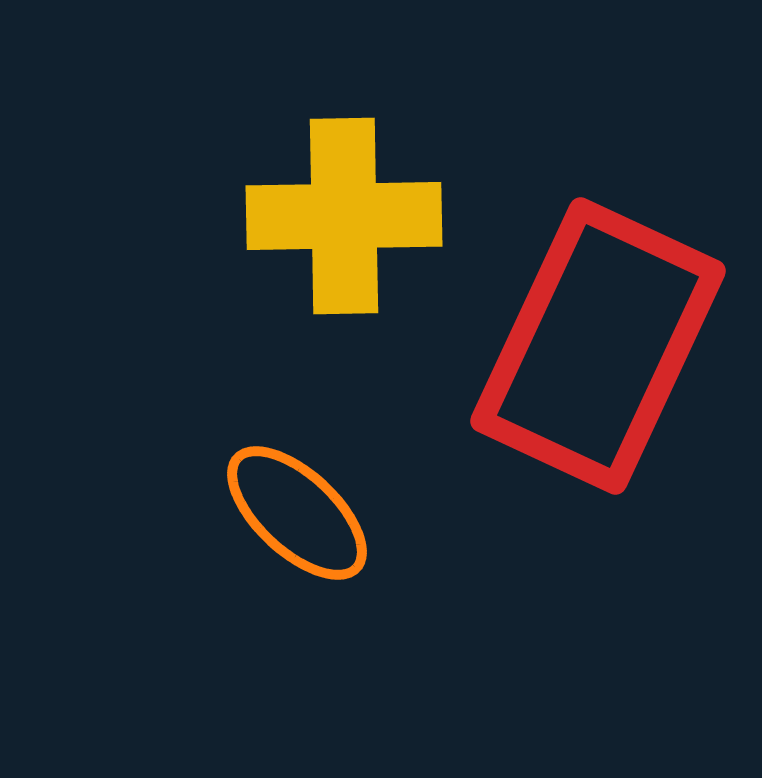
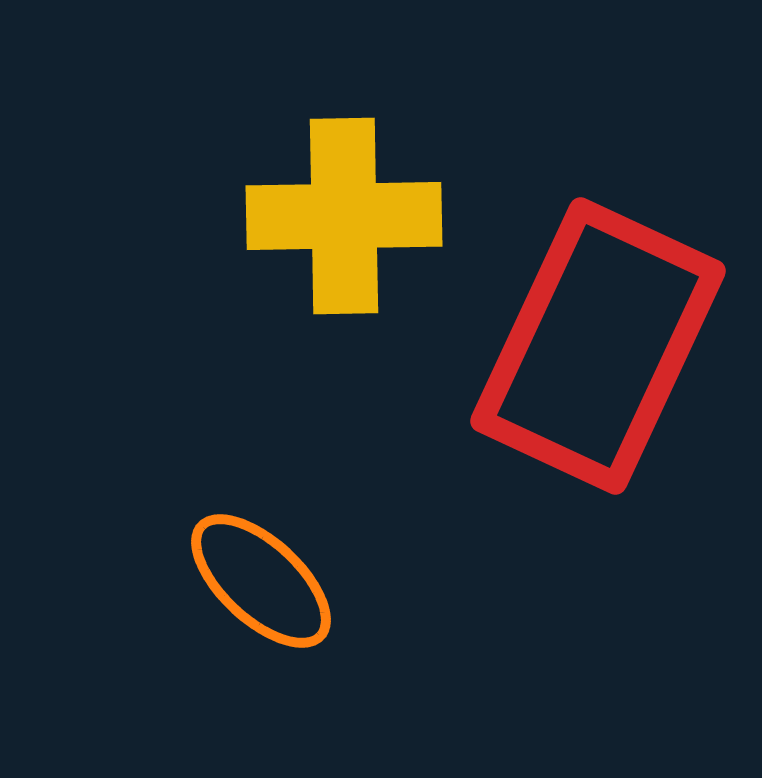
orange ellipse: moved 36 px left, 68 px down
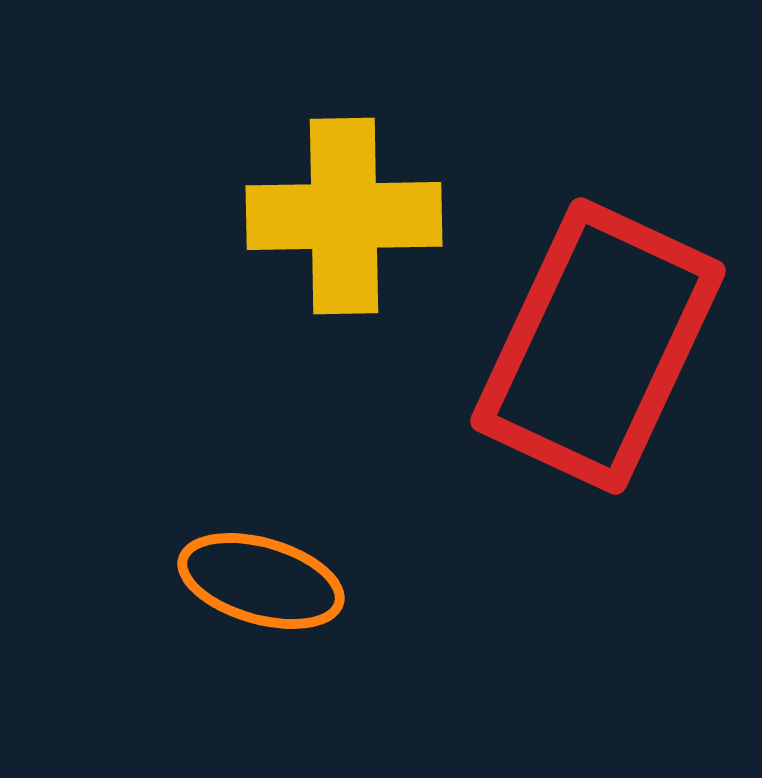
orange ellipse: rotated 27 degrees counterclockwise
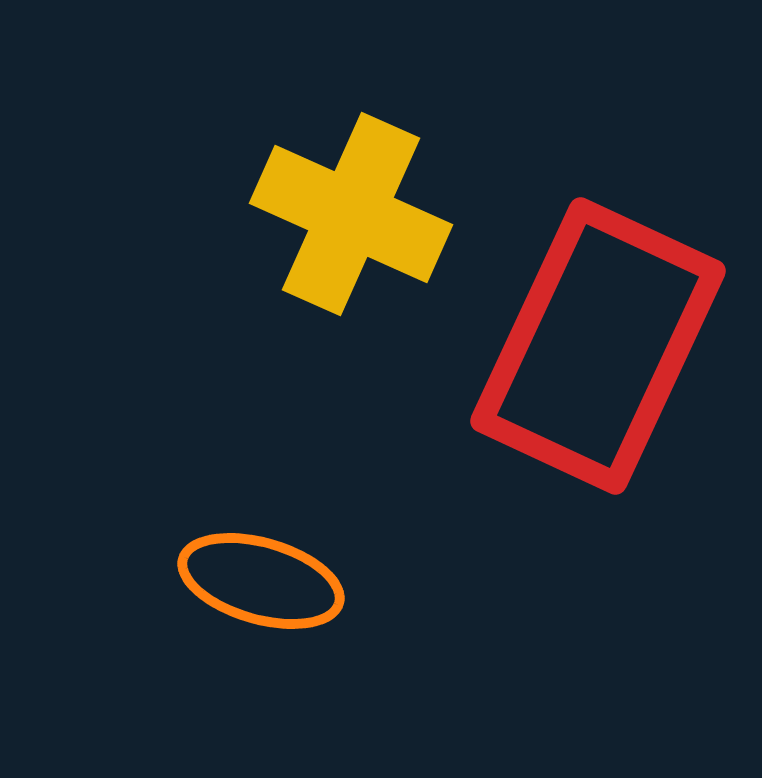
yellow cross: moved 7 px right, 2 px up; rotated 25 degrees clockwise
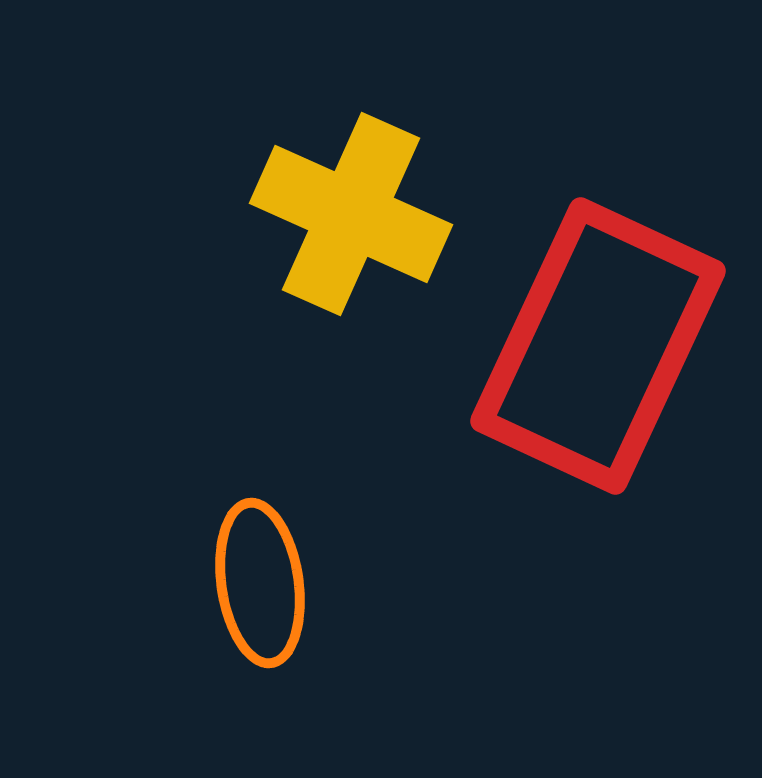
orange ellipse: moved 1 px left, 2 px down; rotated 66 degrees clockwise
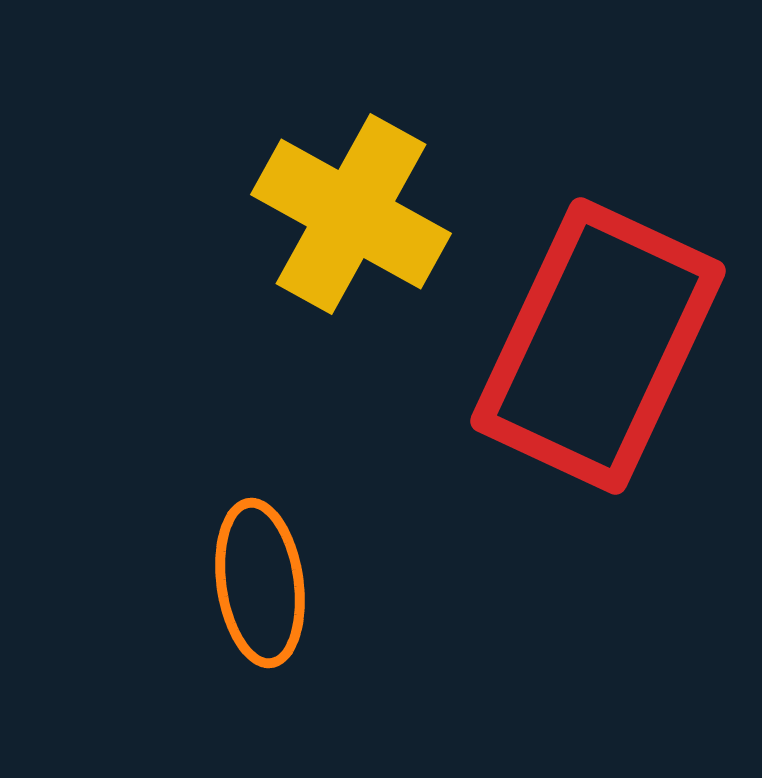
yellow cross: rotated 5 degrees clockwise
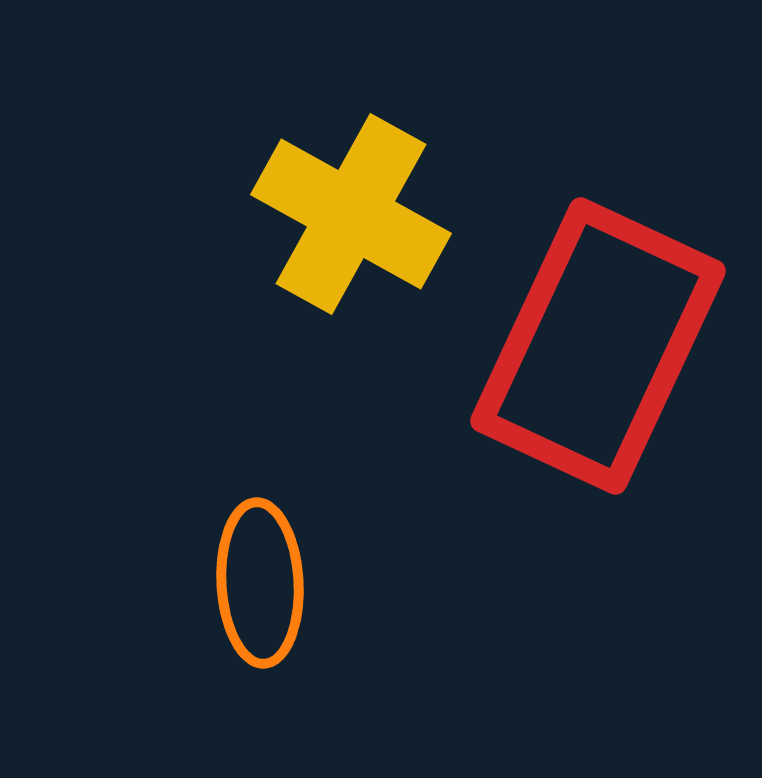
orange ellipse: rotated 5 degrees clockwise
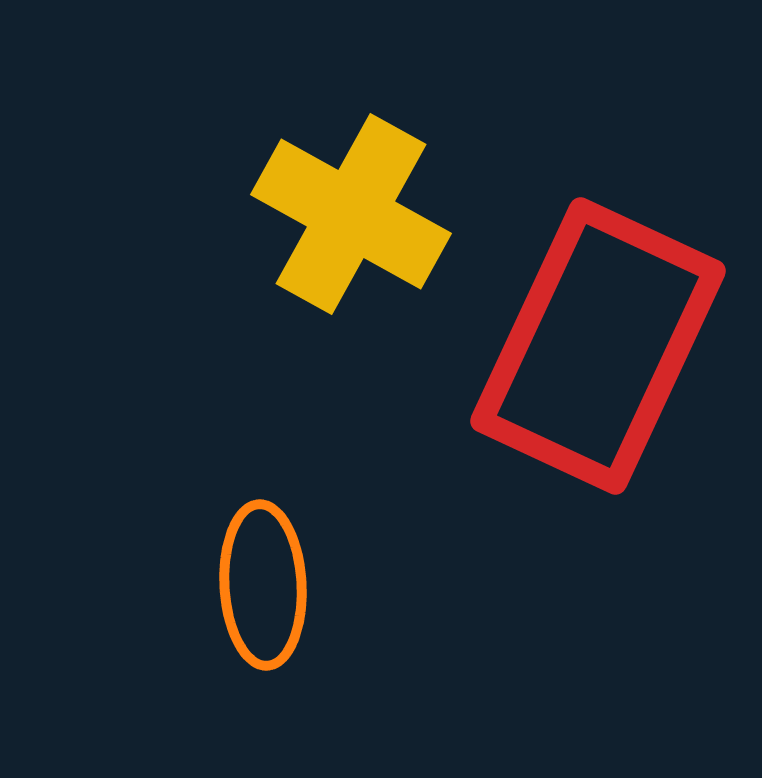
orange ellipse: moved 3 px right, 2 px down
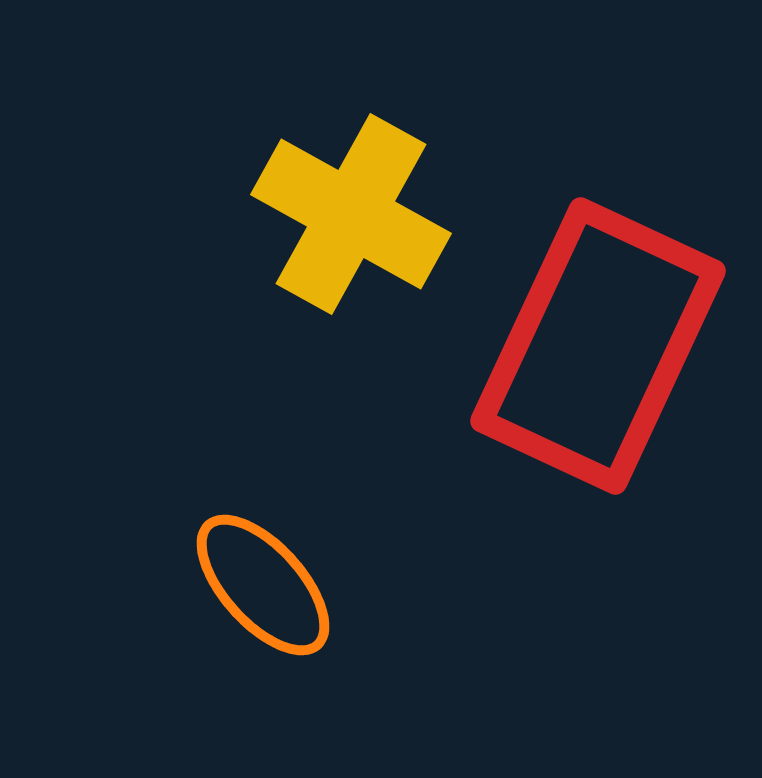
orange ellipse: rotated 39 degrees counterclockwise
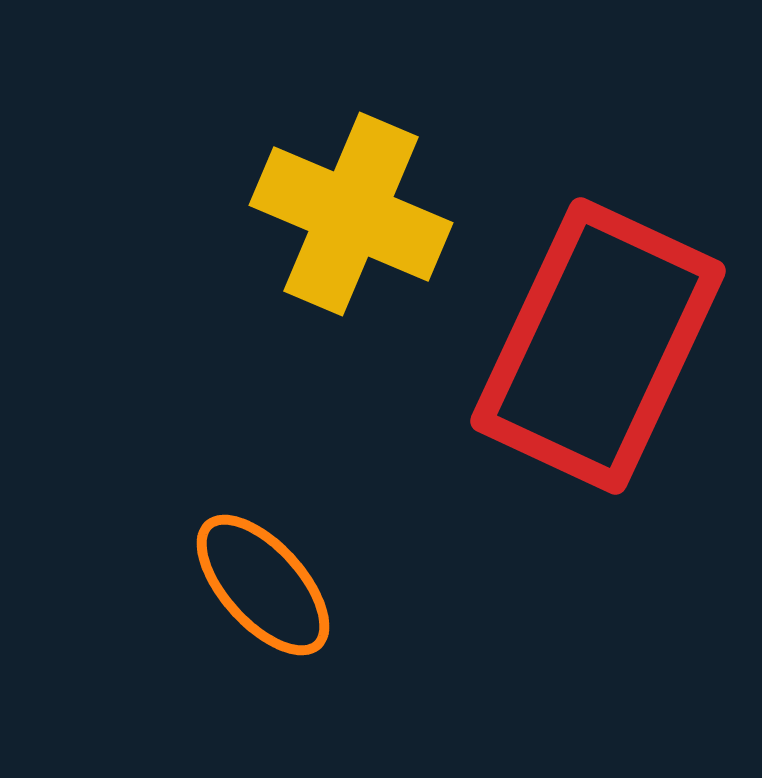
yellow cross: rotated 6 degrees counterclockwise
